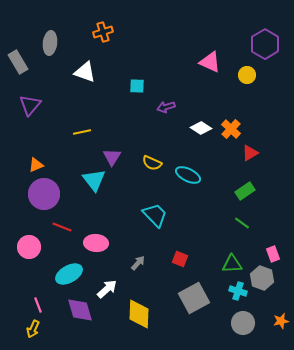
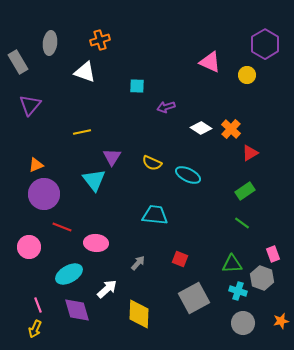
orange cross at (103, 32): moved 3 px left, 8 px down
cyan trapezoid at (155, 215): rotated 40 degrees counterclockwise
purple diamond at (80, 310): moved 3 px left
yellow arrow at (33, 329): moved 2 px right
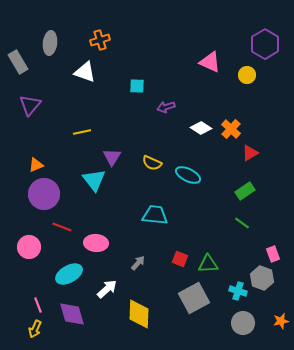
green triangle at (232, 264): moved 24 px left
purple diamond at (77, 310): moved 5 px left, 4 px down
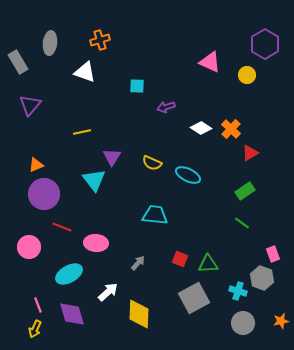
white arrow at (107, 289): moved 1 px right, 3 px down
